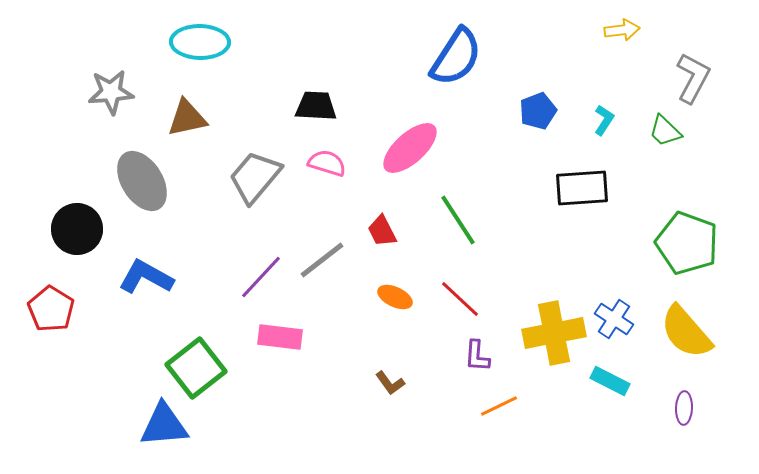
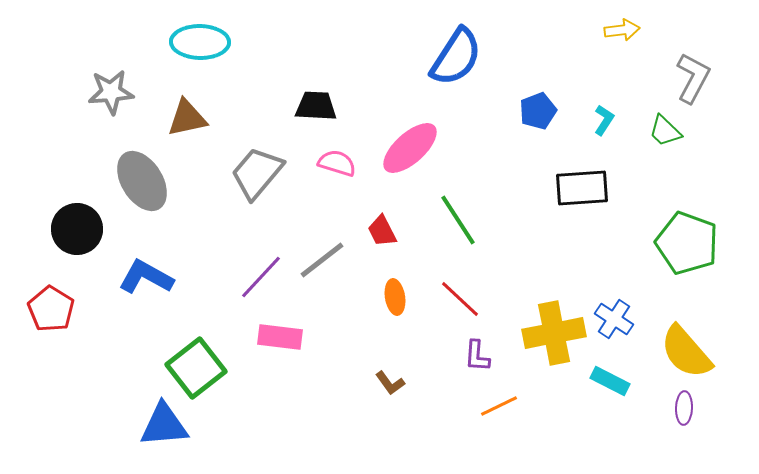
pink semicircle: moved 10 px right
gray trapezoid: moved 2 px right, 4 px up
orange ellipse: rotated 56 degrees clockwise
yellow semicircle: moved 20 px down
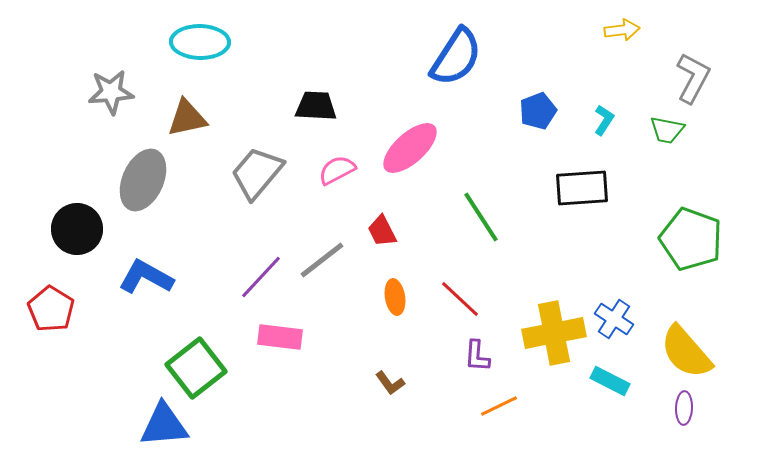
green trapezoid: moved 2 px right, 1 px up; rotated 33 degrees counterclockwise
pink semicircle: moved 7 px down; rotated 45 degrees counterclockwise
gray ellipse: moved 1 px right, 1 px up; rotated 56 degrees clockwise
green line: moved 23 px right, 3 px up
green pentagon: moved 4 px right, 4 px up
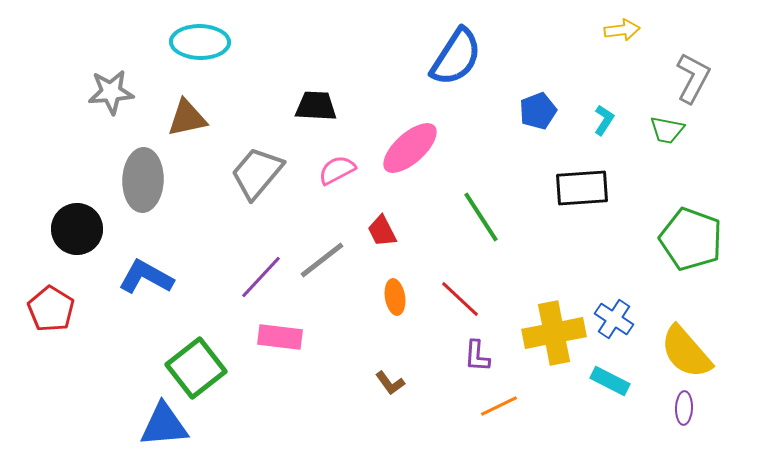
gray ellipse: rotated 22 degrees counterclockwise
